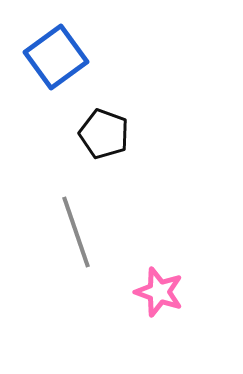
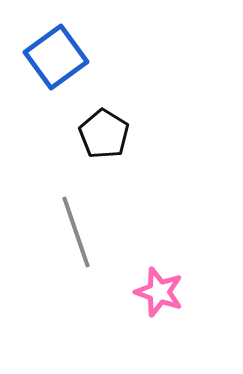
black pentagon: rotated 12 degrees clockwise
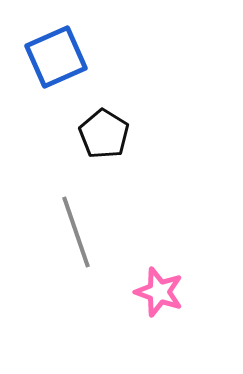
blue square: rotated 12 degrees clockwise
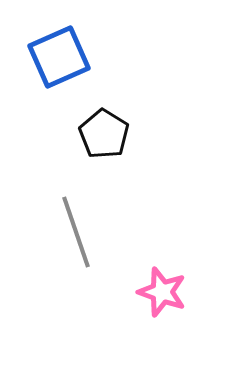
blue square: moved 3 px right
pink star: moved 3 px right
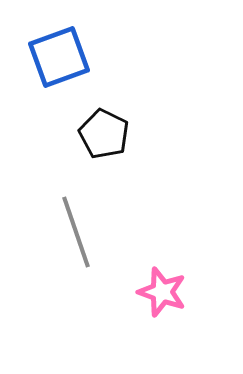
blue square: rotated 4 degrees clockwise
black pentagon: rotated 6 degrees counterclockwise
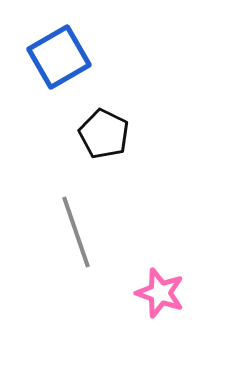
blue square: rotated 10 degrees counterclockwise
pink star: moved 2 px left, 1 px down
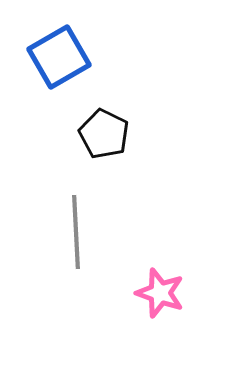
gray line: rotated 16 degrees clockwise
